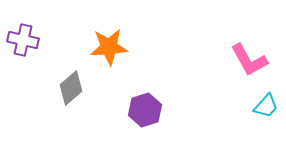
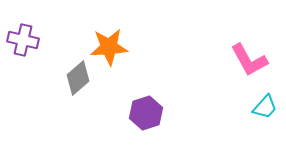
gray diamond: moved 7 px right, 10 px up
cyan trapezoid: moved 1 px left, 1 px down
purple hexagon: moved 1 px right, 3 px down
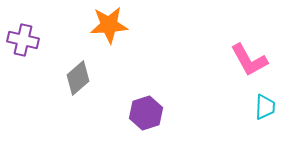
orange star: moved 22 px up
cyan trapezoid: rotated 40 degrees counterclockwise
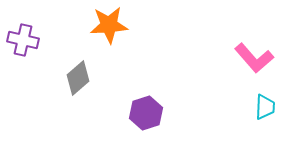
pink L-shape: moved 5 px right, 2 px up; rotated 12 degrees counterclockwise
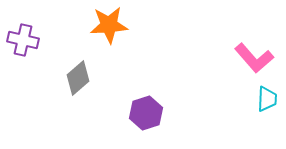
cyan trapezoid: moved 2 px right, 8 px up
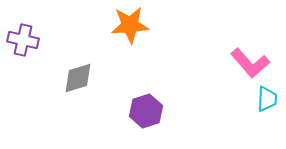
orange star: moved 21 px right
pink L-shape: moved 4 px left, 5 px down
gray diamond: rotated 24 degrees clockwise
purple hexagon: moved 2 px up
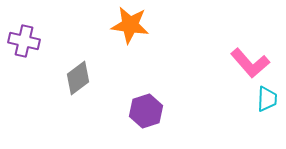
orange star: rotated 12 degrees clockwise
purple cross: moved 1 px right, 1 px down
gray diamond: rotated 20 degrees counterclockwise
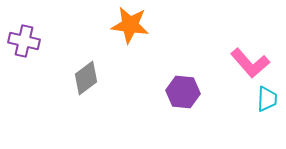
gray diamond: moved 8 px right
purple hexagon: moved 37 px right, 19 px up; rotated 24 degrees clockwise
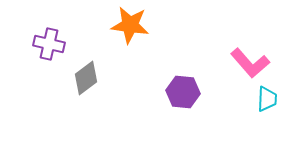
purple cross: moved 25 px right, 3 px down
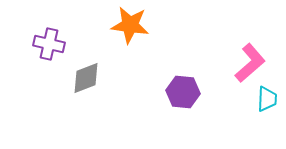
pink L-shape: rotated 90 degrees counterclockwise
gray diamond: rotated 16 degrees clockwise
